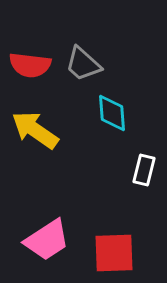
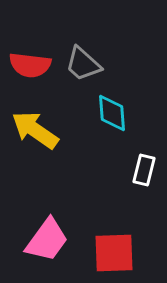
pink trapezoid: rotated 21 degrees counterclockwise
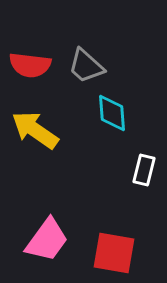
gray trapezoid: moved 3 px right, 2 px down
red square: rotated 12 degrees clockwise
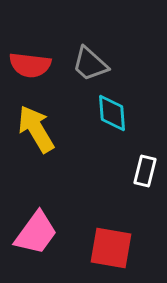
gray trapezoid: moved 4 px right, 2 px up
yellow arrow: moved 1 px right, 1 px up; rotated 24 degrees clockwise
white rectangle: moved 1 px right, 1 px down
pink trapezoid: moved 11 px left, 7 px up
red square: moved 3 px left, 5 px up
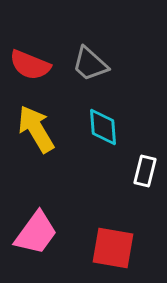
red semicircle: rotated 15 degrees clockwise
cyan diamond: moved 9 px left, 14 px down
red square: moved 2 px right
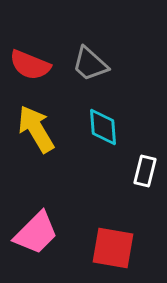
pink trapezoid: rotated 9 degrees clockwise
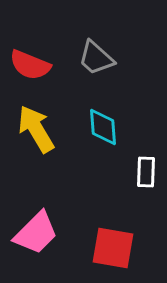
gray trapezoid: moved 6 px right, 6 px up
white rectangle: moved 1 px right, 1 px down; rotated 12 degrees counterclockwise
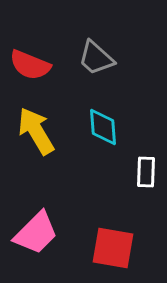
yellow arrow: moved 2 px down
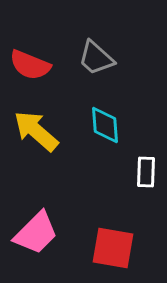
cyan diamond: moved 2 px right, 2 px up
yellow arrow: rotated 18 degrees counterclockwise
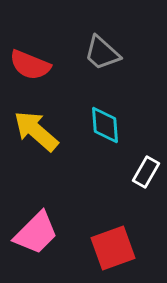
gray trapezoid: moved 6 px right, 5 px up
white rectangle: rotated 28 degrees clockwise
red square: rotated 30 degrees counterclockwise
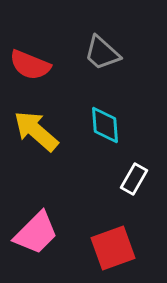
white rectangle: moved 12 px left, 7 px down
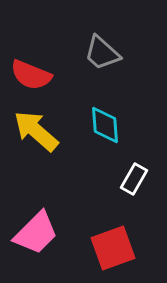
red semicircle: moved 1 px right, 10 px down
